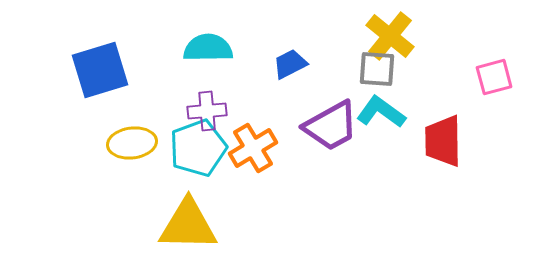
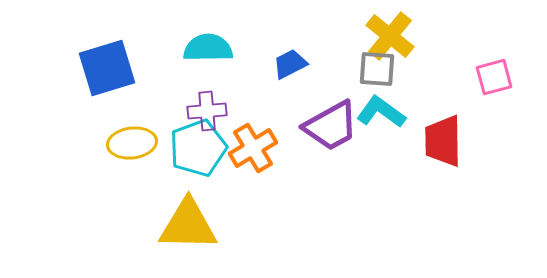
blue square: moved 7 px right, 2 px up
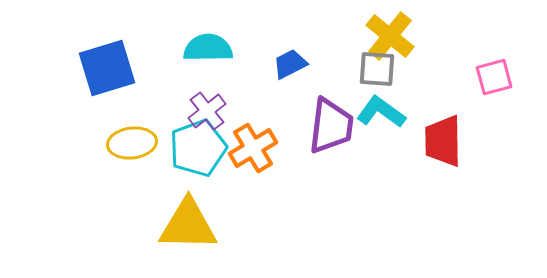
purple cross: rotated 33 degrees counterclockwise
purple trapezoid: rotated 54 degrees counterclockwise
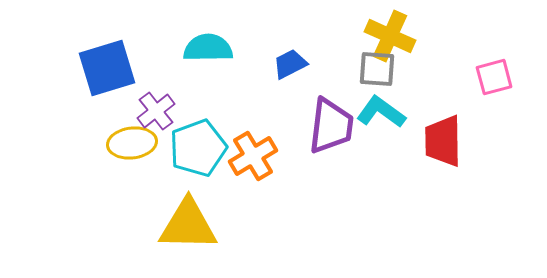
yellow cross: rotated 15 degrees counterclockwise
purple cross: moved 51 px left
orange cross: moved 8 px down
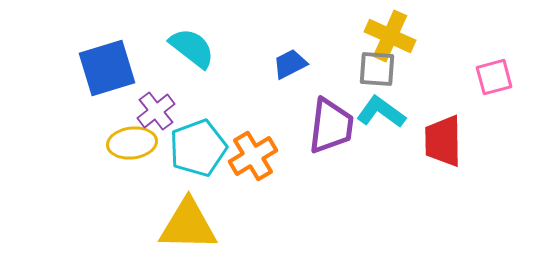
cyan semicircle: moved 16 px left; rotated 39 degrees clockwise
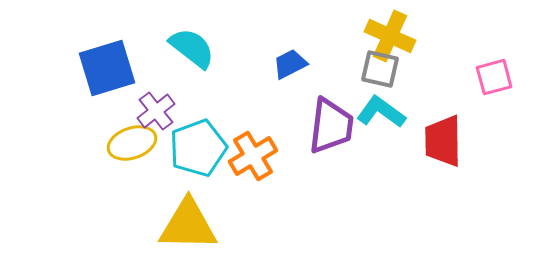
gray square: moved 3 px right; rotated 9 degrees clockwise
yellow ellipse: rotated 12 degrees counterclockwise
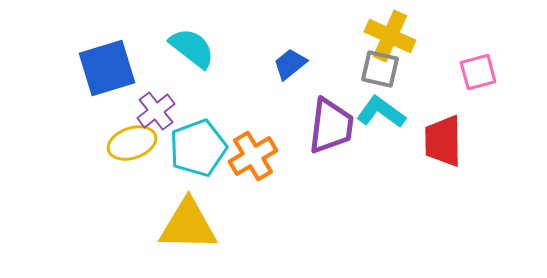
blue trapezoid: rotated 12 degrees counterclockwise
pink square: moved 16 px left, 5 px up
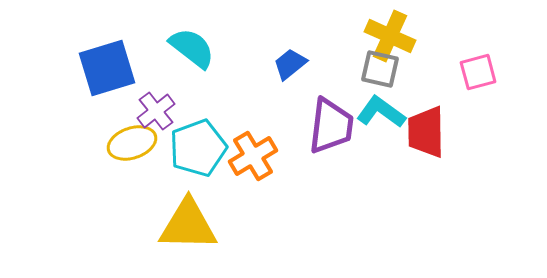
red trapezoid: moved 17 px left, 9 px up
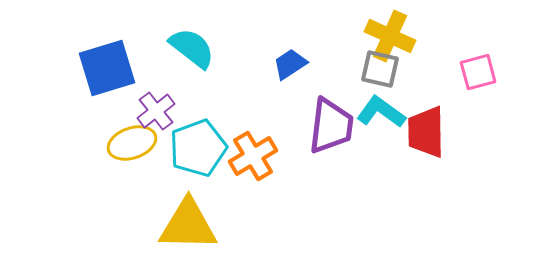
blue trapezoid: rotated 6 degrees clockwise
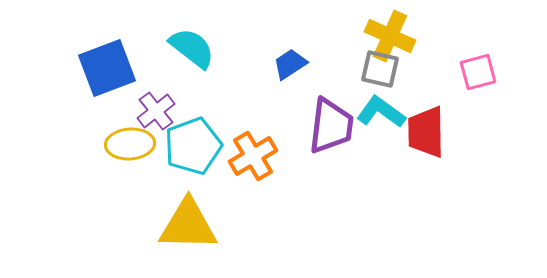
blue square: rotated 4 degrees counterclockwise
yellow ellipse: moved 2 px left, 1 px down; rotated 15 degrees clockwise
cyan pentagon: moved 5 px left, 2 px up
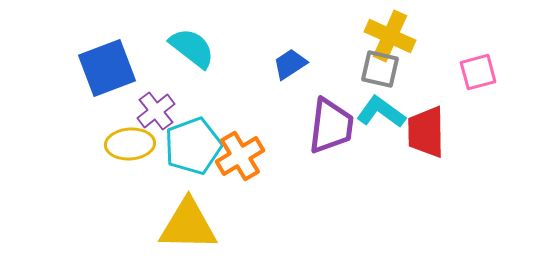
orange cross: moved 13 px left
